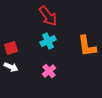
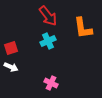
orange L-shape: moved 4 px left, 18 px up
pink cross: moved 2 px right, 12 px down; rotated 24 degrees counterclockwise
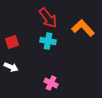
red arrow: moved 2 px down
orange L-shape: rotated 145 degrees clockwise
cyan cross: rotated 35 degrees clockwise
red square: moved 1 px right, 6 px up
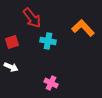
red arrow: moved 16 px left
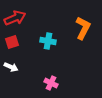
red arrow: moved 17 px left; rotated 75 degrees counterclockwise
orange L-shape: rotated 70 degrees clockwise
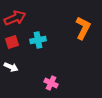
cyan cross: moved 10 px left, 1 px up; rotated 21 degrees counterclockwise
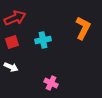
cyan cross: moved 5 px right
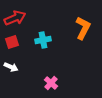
pink cross: rotated 16 degrees clockwise
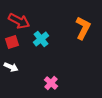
red arrow: moved 4 px right, 3 px down; rotated 50 degrees clockwise
cyan cross: moved 2 px left, 1 px up; rotated 28 degrees counterclockwise
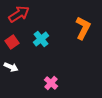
red arrow: moved 7 px up; rotated 60 degrees counterclockwise
red square: rotated 16 degrees counterclockwise
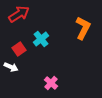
red square: moved 7 px right, 7 px down
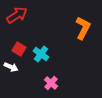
red arrow: moved 2 px left, 1 px down
cyan cross: moved 15 px down; rotated 14 degrees counterclockwise
red square: rotated 24 degrees counterclockwise
